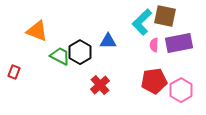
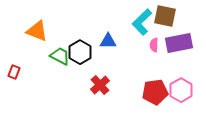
red pentagon: moved 1 px right, 11 px down
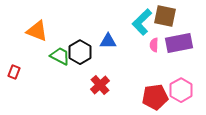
red pentagon: moved 5 px down
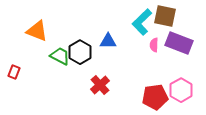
purple rectangle: rotated 32 degrees clockwise
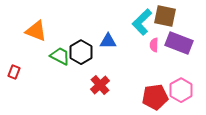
orange triangle: moved 1 px left
black hexagon: moved 1 px right
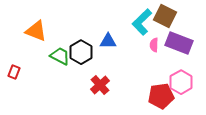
brown square: rotated 15 degrees clockwise
pink hexagon: moved 8 px up
red pentagon: moved 6 px right, 1 px up
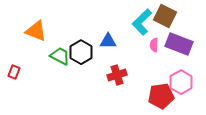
purple rectangle: moved 1 px down
red cross: moved 17 px right, 10 px up; rotated 24 degrees clockwise
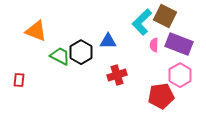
red rectangle: moved 5 px right, 8 px down; rotated 16 degrees counterclockwise
pink hexagon: moved 1 px left, 7 px up
